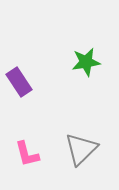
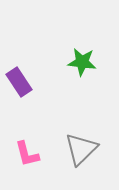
green star: moved 4 px left; rotated 16 degrees clockwise
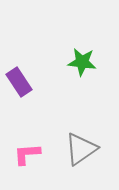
gray triangle: rotated 9 degrees clockwise
pink L-shape: rotated 100 degrees clockwise
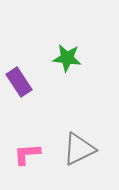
green star: moved 15 px left, 4 px up
gray triangle: moved 2 px left; rotated 9 degrees clockwise
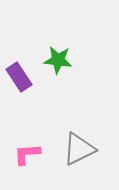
green star: moved 9 px left, 2 px down
purple rectangle: moved 5 px up
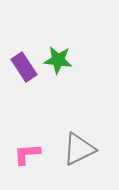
purple rectangle: moved 5 px right, 10 px up
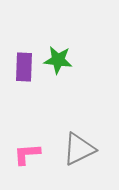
purple rectangle: rotated 36 degrees clockwise
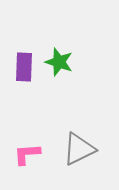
green star: moved 1 px right, 2 px down; rotated 12 degrees clockwise
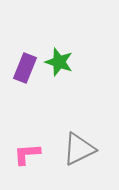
purple rectangle: moved 1 px right, 1 px down; rotated 20 degrees clockwise
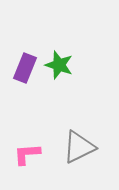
green star: moved 3 px down
gray triangle: moved 2 px up
